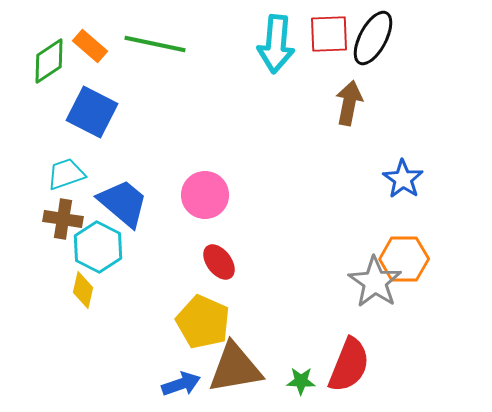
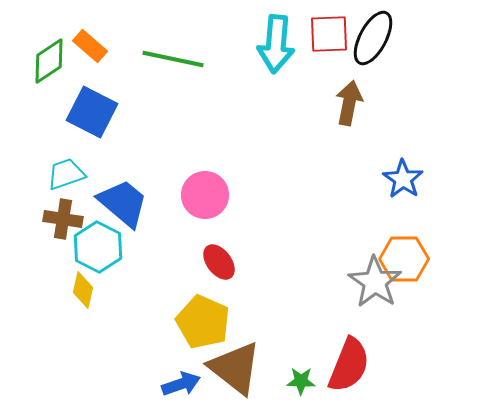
green line: moved 18 px right, 15 px down
brown triangle: rotated 48 degrees clockwise
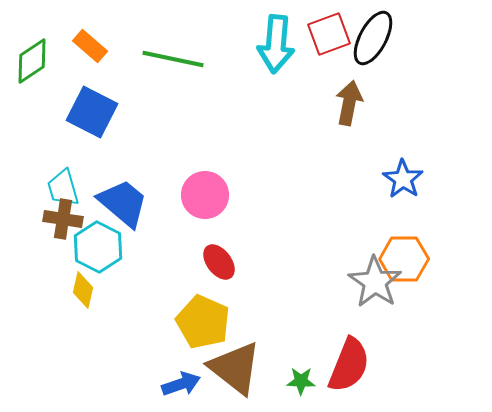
red square: rotated 18 degrees counterclockwise
green diamond: moved 17 px left
cyan trapezoid: moved 3 px left, 14 px down; rotated 87 degrees counterclockwise
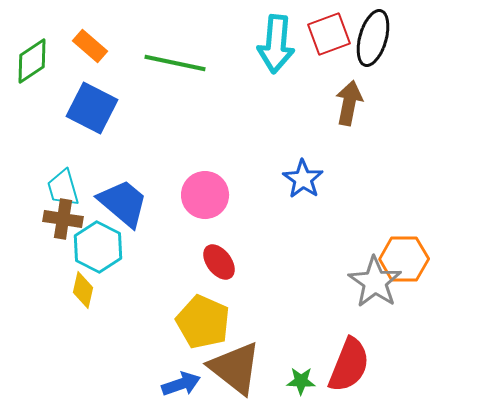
black ellipse: rotated 12 degrees counterclockwise
green line: moved 2 px right, 4 px down
blue square: moved 4 px up
blue star: moved 100 px left
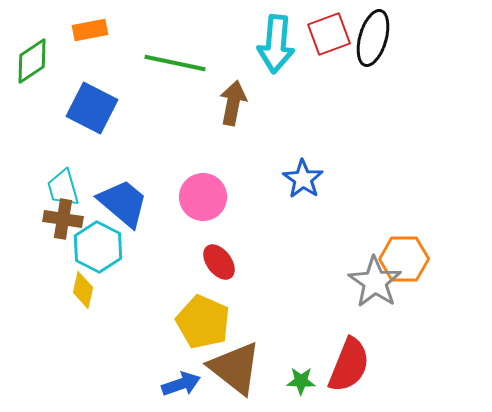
orange rectangle: moved 16 px up; rotated 52 degrees counterclockwise
brown arrow: moved 116 px left
pink circle: moved 2 px left, 2 px down
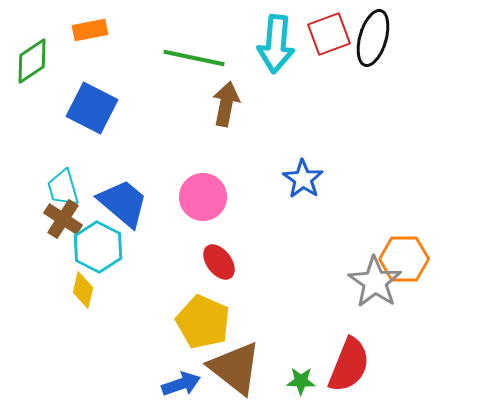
green line: moved 19 px right, 5 px up
brown arrow: moved 7 px left, 1 px down
brown cross: rotated 24 degrees clockwise
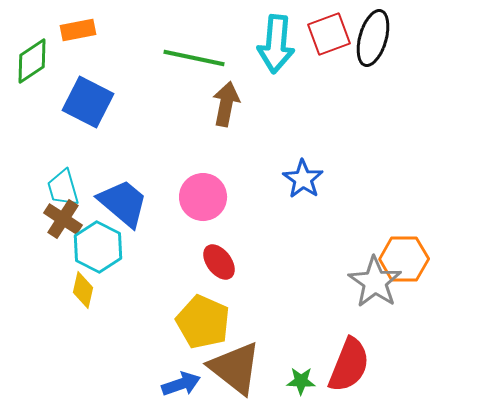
orange rectangle: moved 12 px left
blue square: moved 4 px left, 6 px up
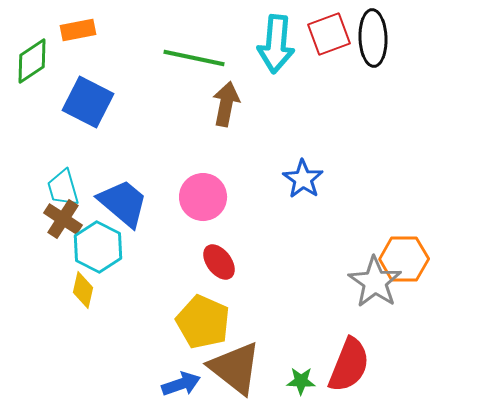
black ellipse: rotated 18 degrees counterclockwise
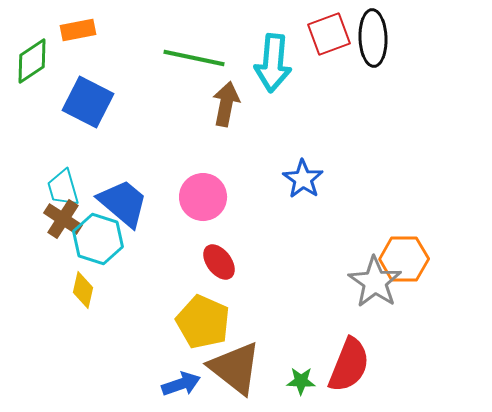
cyan arrow: moved 3 px left, 19 px down
cyan hexagon: moved 8 px up; rotated 9 degrees counterclockwise
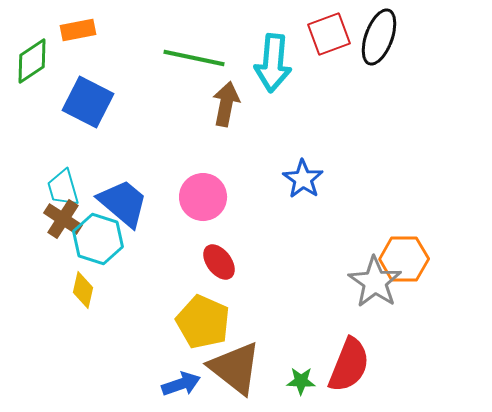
black ellipse: moved 6 px right, 1 px up; rotated 22 degrees clockwise
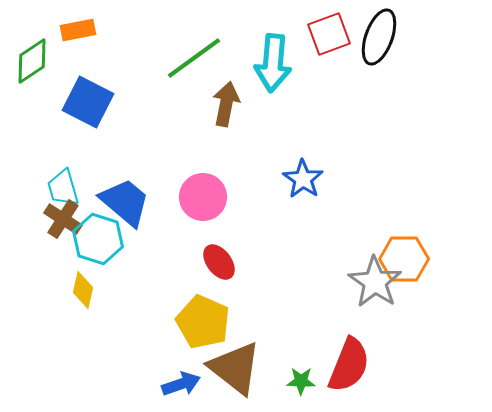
green line: rotated 48 degrees counterclockwise
blue trapezoid: moved 2 px right, 1 px up
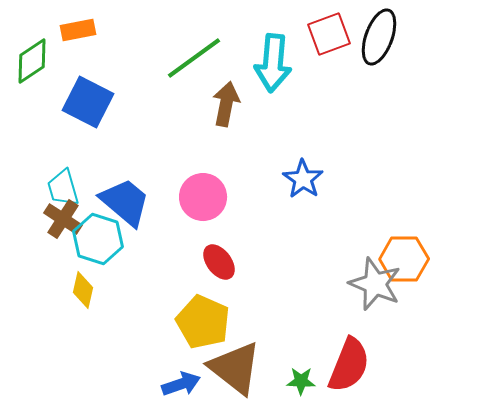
gray star: moved 2 px down; rotated 12 degrees counterclockwise
